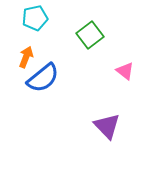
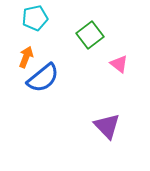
pink triangle: moved 6 px left, 7 px up
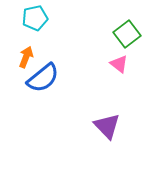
green square: moved 37 px right, 1 px up
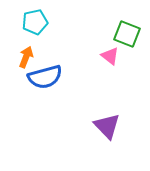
cyan pentagon: moved 4 px down
green square: rotated 32 degrees counterclockwise
pink triangle: moved 9 px left, 8 px up
blue semicircle: moved 2 px right, 1 px up; rotated 24 degrees clockwise
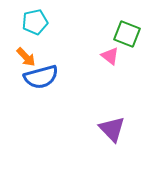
orange arrow: rotated 115 degrees clockwise
blue semicircle: moved 4 px left
purple triangle: moved 5 px right, 3 px down
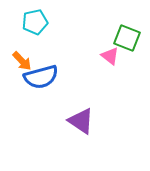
green square: moved 4 px down
orange arrow: moved 4 px left, 4 px down
purple triangle: moved 31 px left, 8 px up; rotated 12 degrees counterclockwise
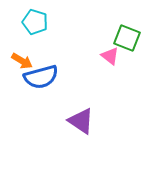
cyan pentagon: rotated 30 degrees clockwise
orange arrow: rotated 15 degrees counterclockwise
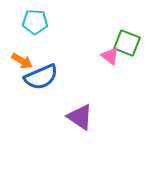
cyan pentagon: rotated 15 degrees counterclockwise
green square: moved 5 px down
blue semicircle: rotated 8 degrees counterclockwise
purple triangle: moved 1 px left, 4 px up
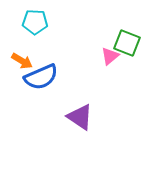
pink triangle: rotated 42 degrees clockwise
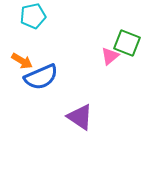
cyan pentagon: moved 2 px left, 6 px up; rotated 15 degrees counterclockwise
